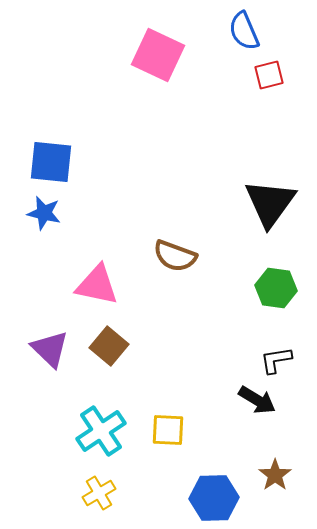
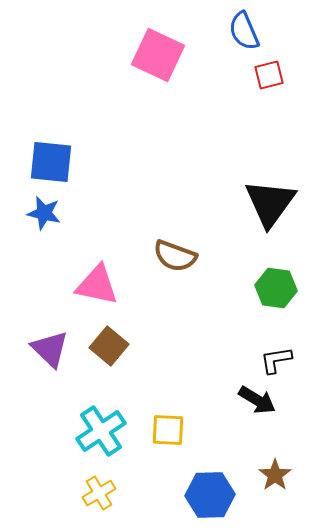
blue hexagon: moved 4 px left, 3 px up
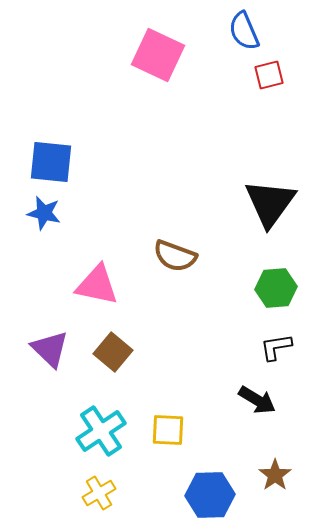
green hexagon: rotated 12 degrees counterclockwise
brown square: moved 4 px right, 6 px down
black L-shape: moved 13 px up
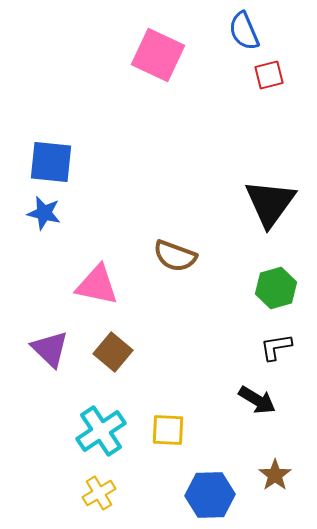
green hexagon: rotated 12 degrees counterclockwise
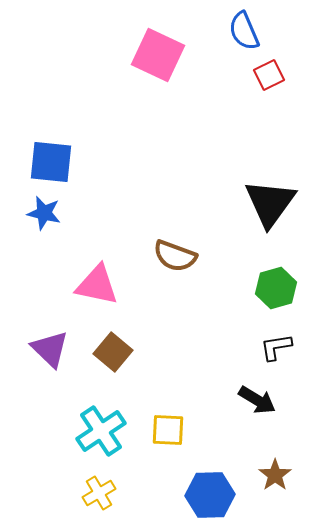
red square: rotated 12 degrees counterclockwise
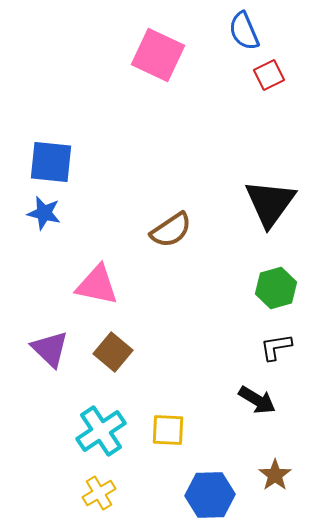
brown semicircle: moved 4 px left, 26 px up; rotated 54 degrees counterclockwise
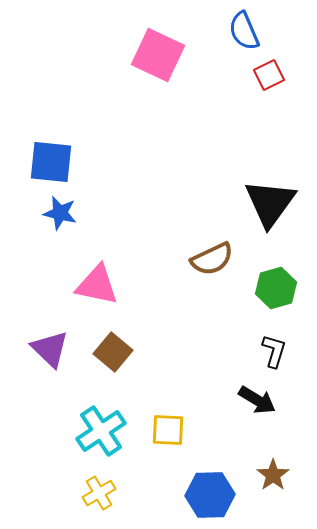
blue star: moved 16 px right
brown semicircle: moved 41 px right, 29 px down; rotated 9 degrees clockwise
black L-shape: moved 2 px left, 4 px down; rotated 116 degrees clockwise
brown star: moved 2 px left
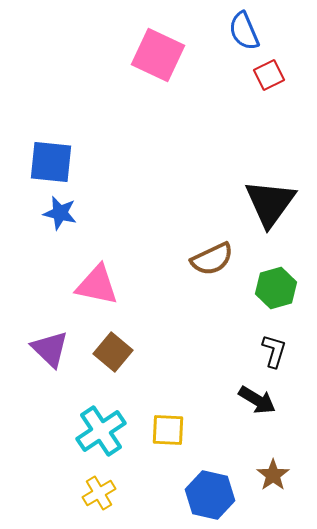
blue hexagon: rotated 15 degrees clockwise
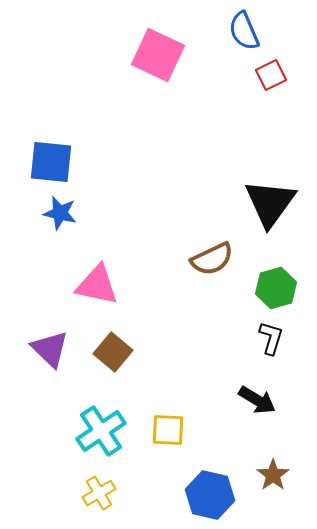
red square: moved 2 px right
black L-shape: moved 3 px left, 13 px up
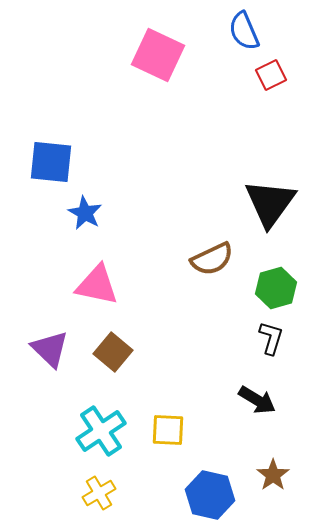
blue star: moved 25 px right; rotated 16 degrees clockwise
